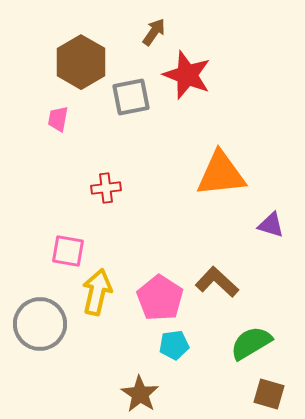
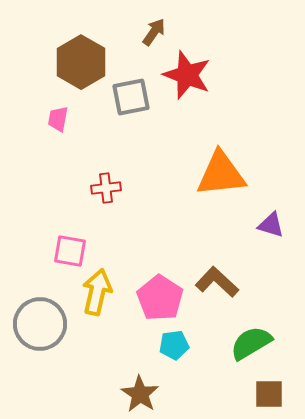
pink square: moved 2 px right
brown square: rotated 16 degrees counterclockwise
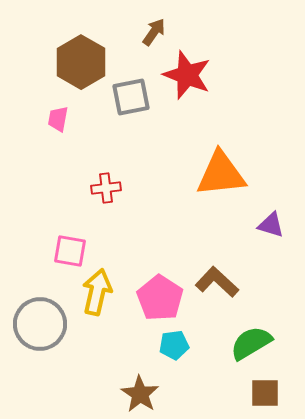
brown square: moved 4 px left, 1 px up
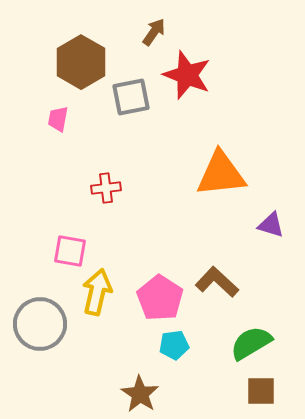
brown square: moved 4 px left, 2 px up
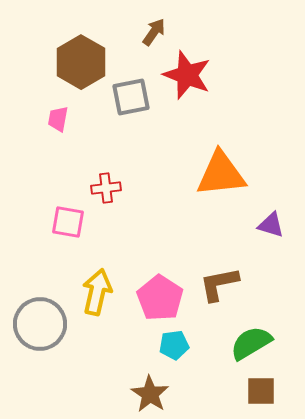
pink square: moved 2 px left, 29 px up
brown L-shape: moved 2 px right, 2 px down; rotated 54 degrees counterclockwise
brown star: moved 10 px right
